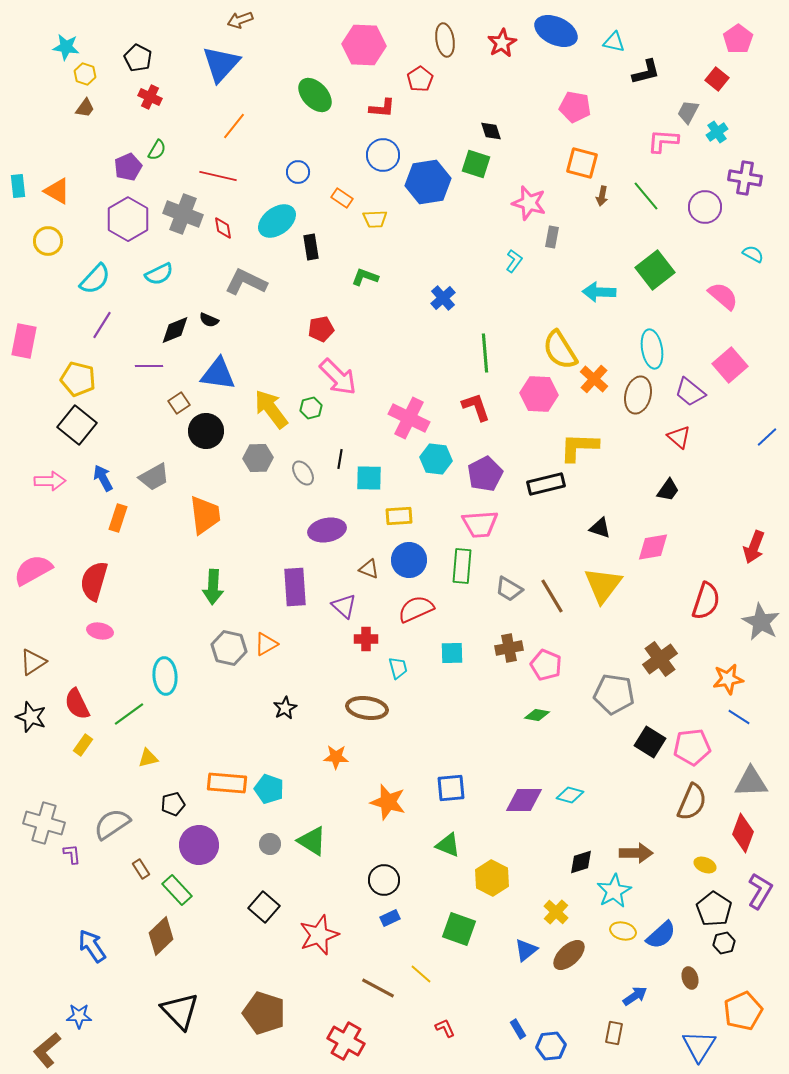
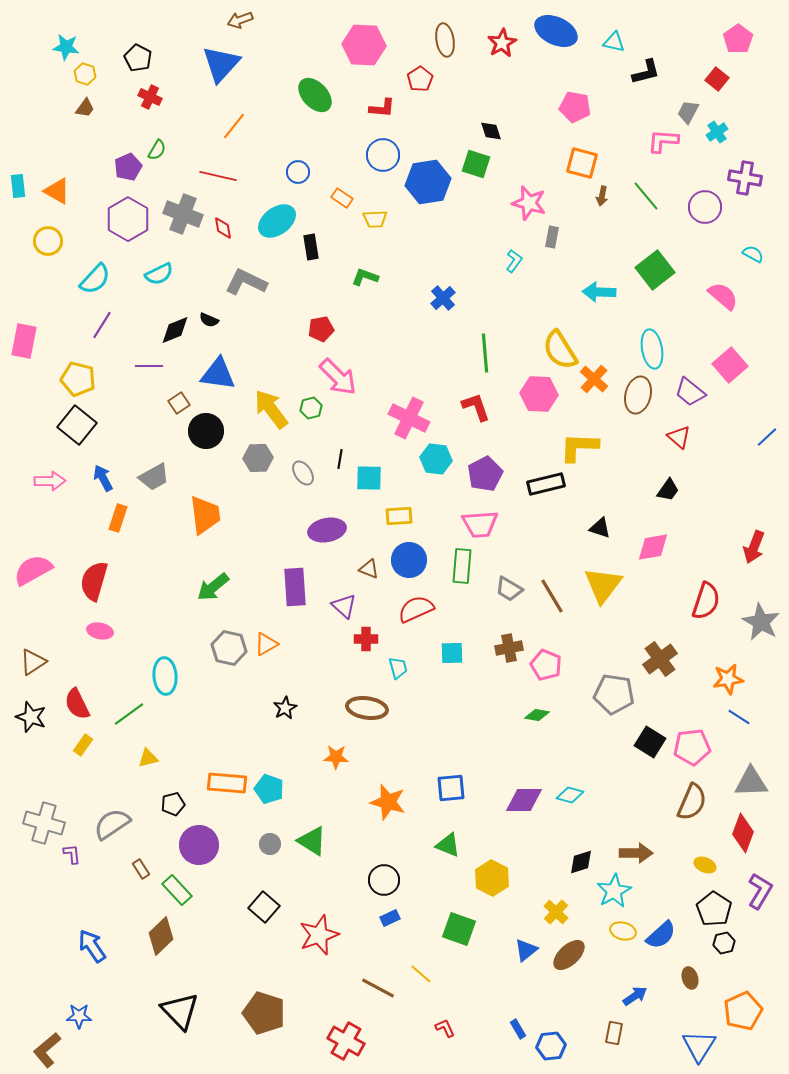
green arrow at (213, 587): rotated 48 degrees clockwise
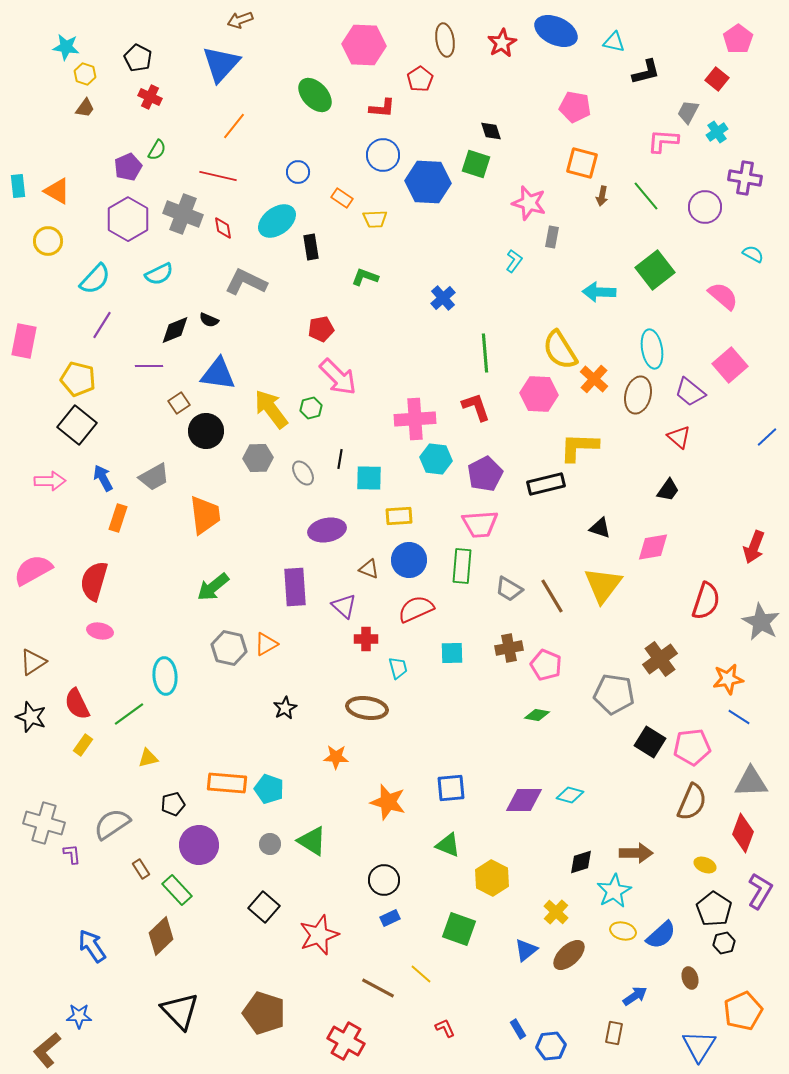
blue hexagon at (428, 182): rotated 12 degrees clockwise
pink cross at (409, 418): moved 6 px right, 1 px down; rotated 30 degrees counterclockwise
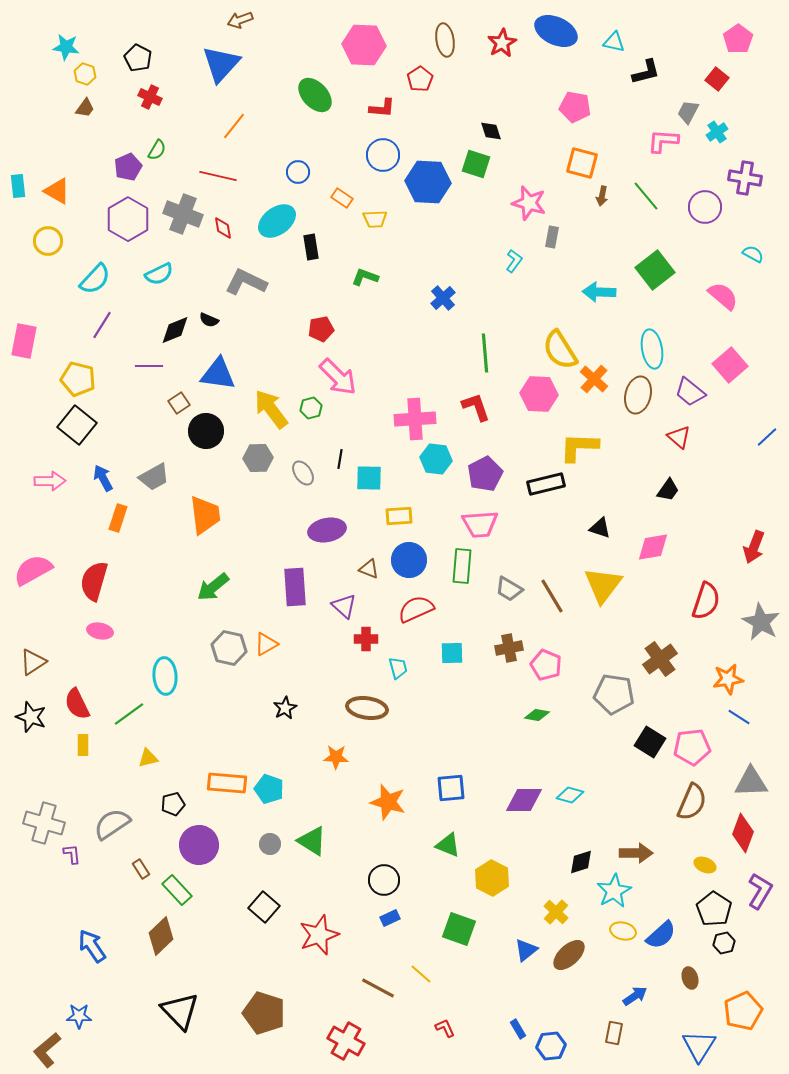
yellow rectangle at (83, 745): rotated 35 degrees counterclockwise
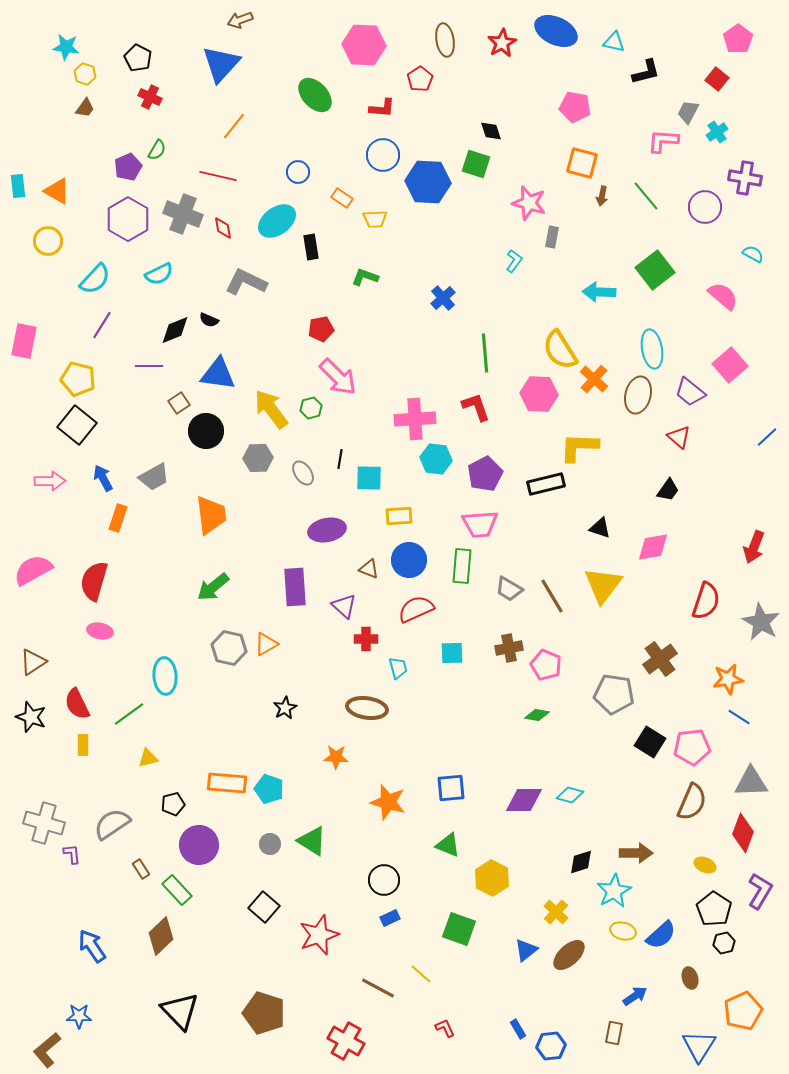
orange trapezoid at (205, 515): moved 6 px right
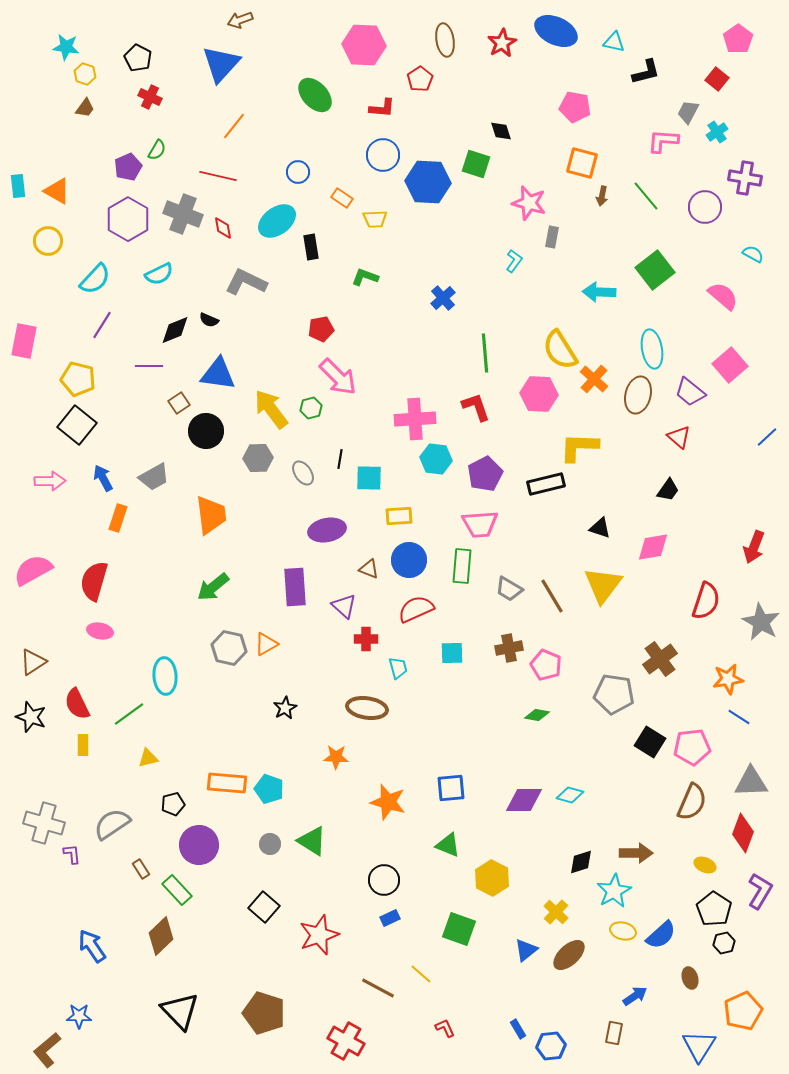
black diamond at (491, 131): moved 10 px right
